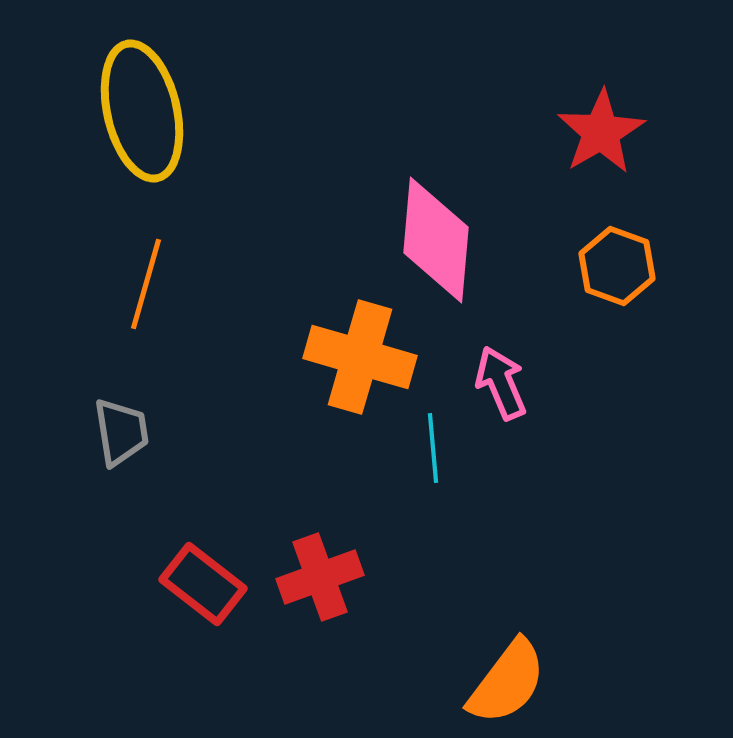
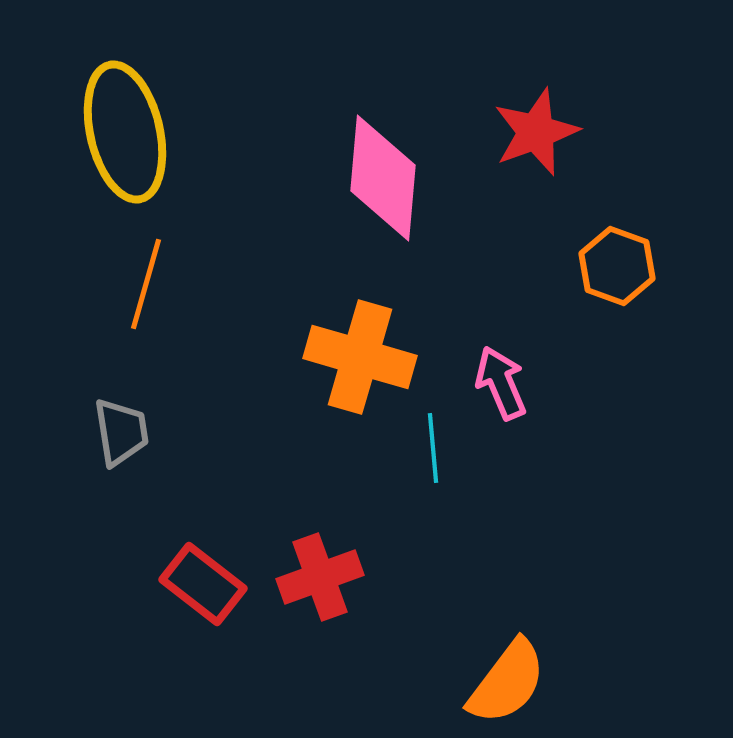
yellow ellipse: moved 17 px left, 21 px down
red star: moved 65 px left; rotated 10 degrees clockwise
pink diamond: moved 53 px left, 62 px up
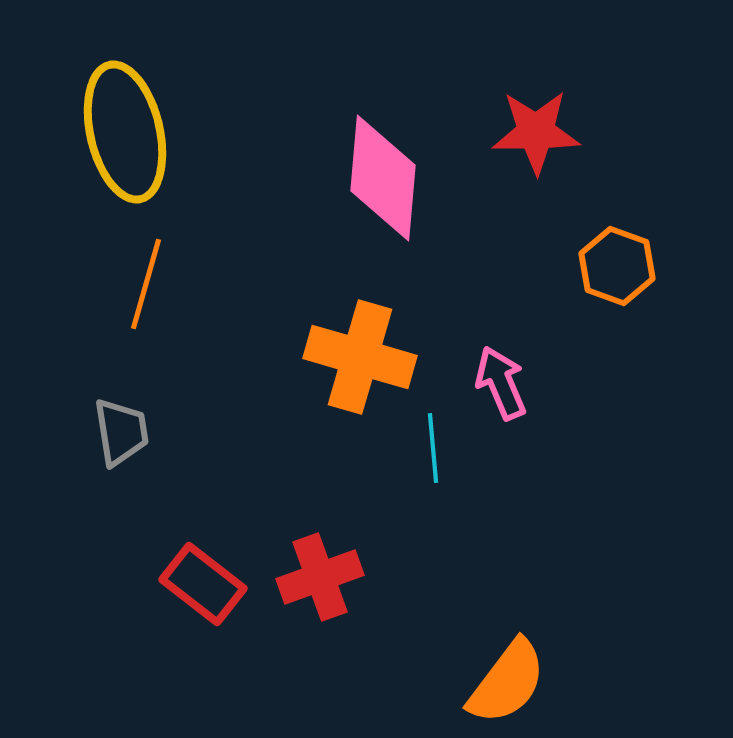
red star: rotated 20 degrees clockwise
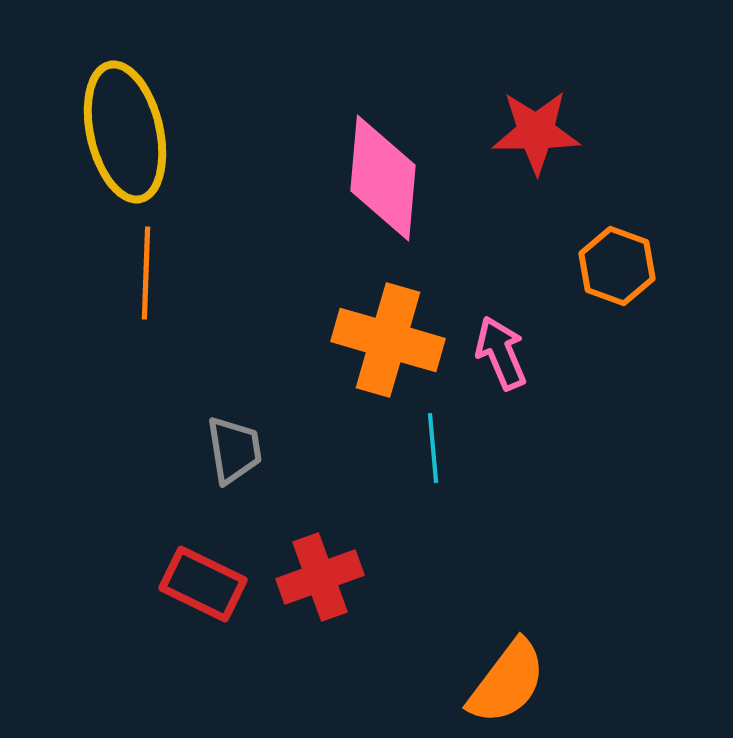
orange line: moved 11 px up; rotated 14 degrees counterclockwise
orange cross: moved 28 px right, 17 px up
pink arrow: moved 30 px up
gray trapezoid: moved 113 px right, 18 px down
red rectangle: rotated 12 degrees counterclockwise
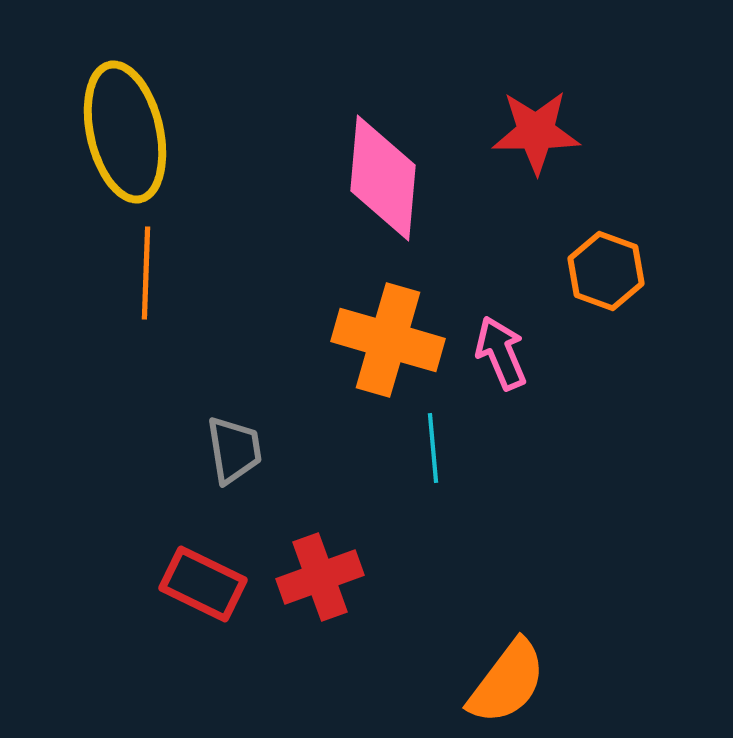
orange hexagon: moved 11 px left, 5 px down
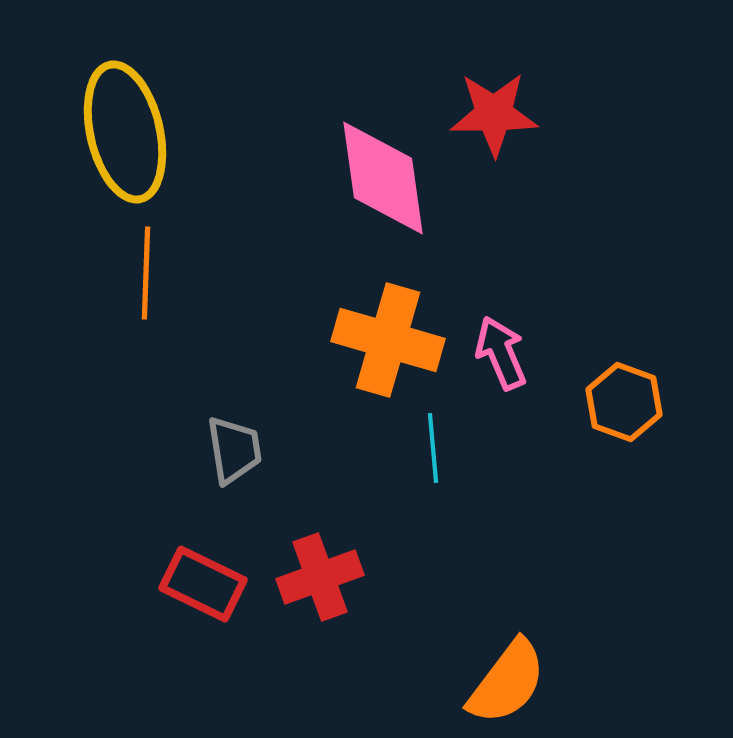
red star: moved 42 px left, 18 px up
pink diamond: rotated 13 degrees counterclockwise
orange hexagon: moved 18 px right, 131 px down
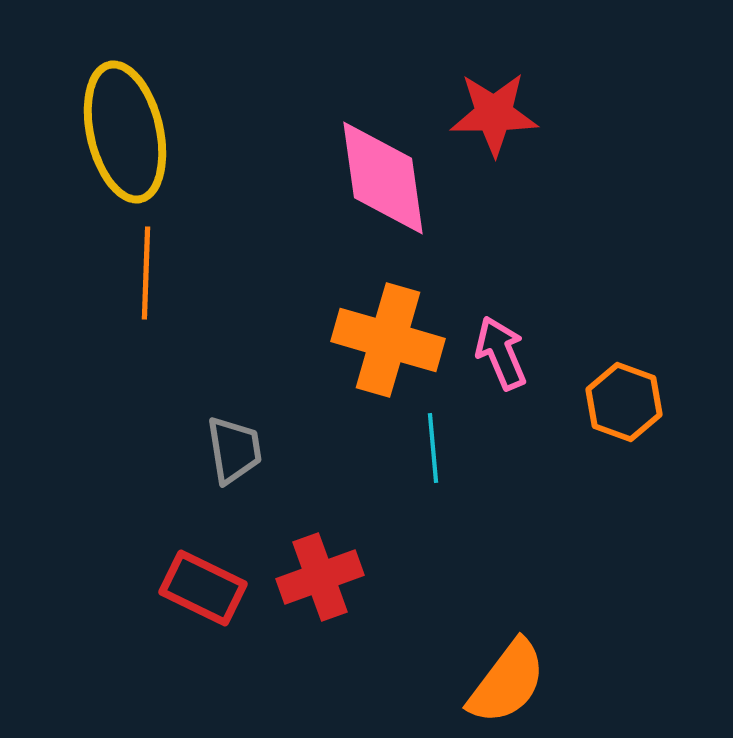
red rectangle: moved 4 px down
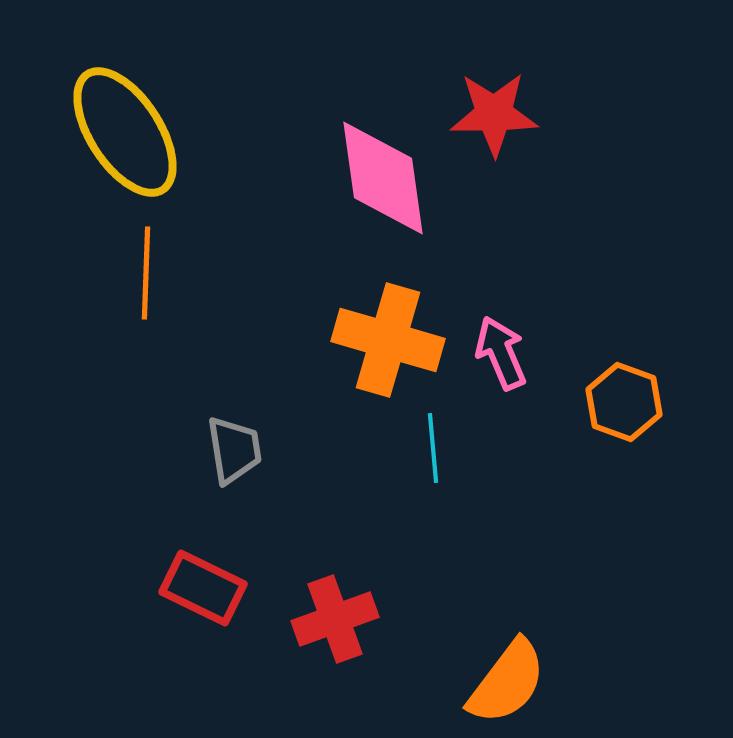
yellow ellipse: rotated 20 degrees counterclockwise
red cross: moved 15 px right, 42 px down
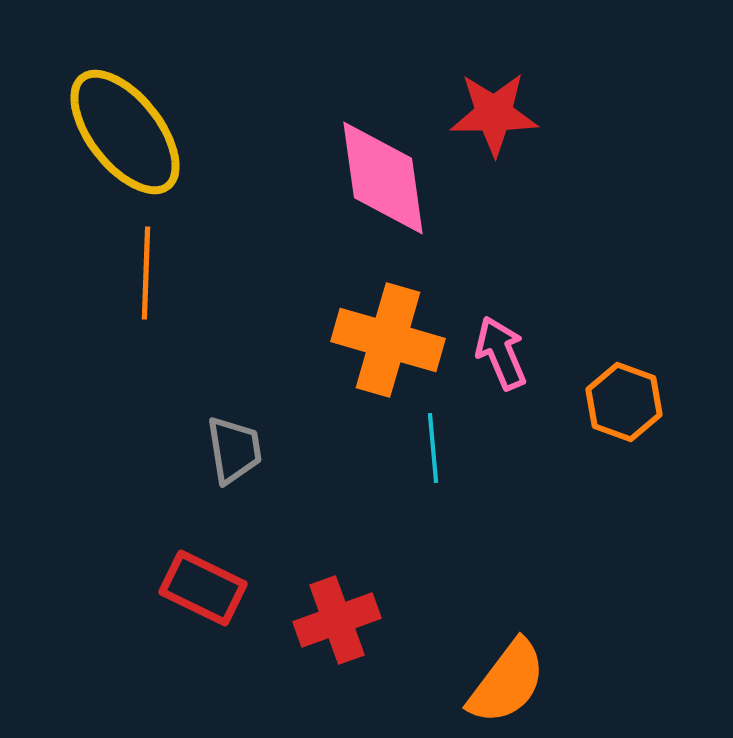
yellow ellipse: rotated 5 degrees counterclockwise
red cross: moved 2 px right, 1 px down
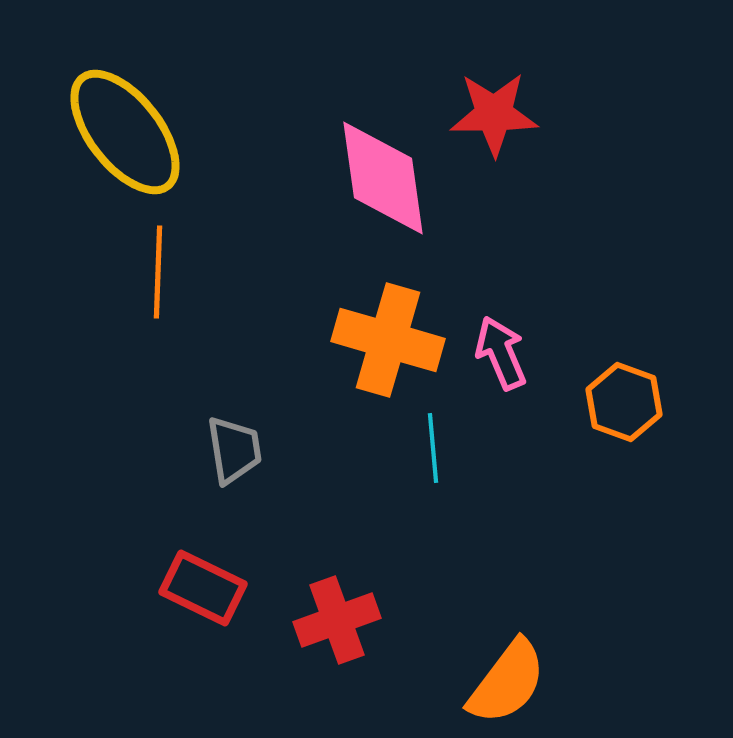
orange line: moved 12 px right, 1 px up
